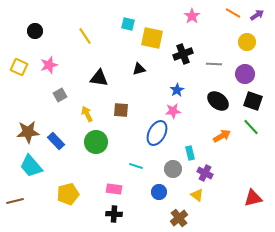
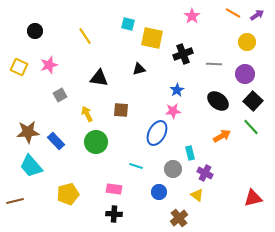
black square at (253, 101): rotated 24 degrees clockwise
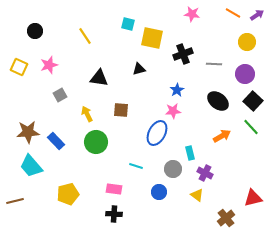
pink star at (192, 16): moved 2 px up; rotated 28 degrees counterclockwise
brown cross at (179, 218): moved 47 px right
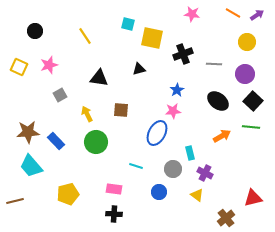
green line at (251, 127): rotated 42 degrees counterclockwise
